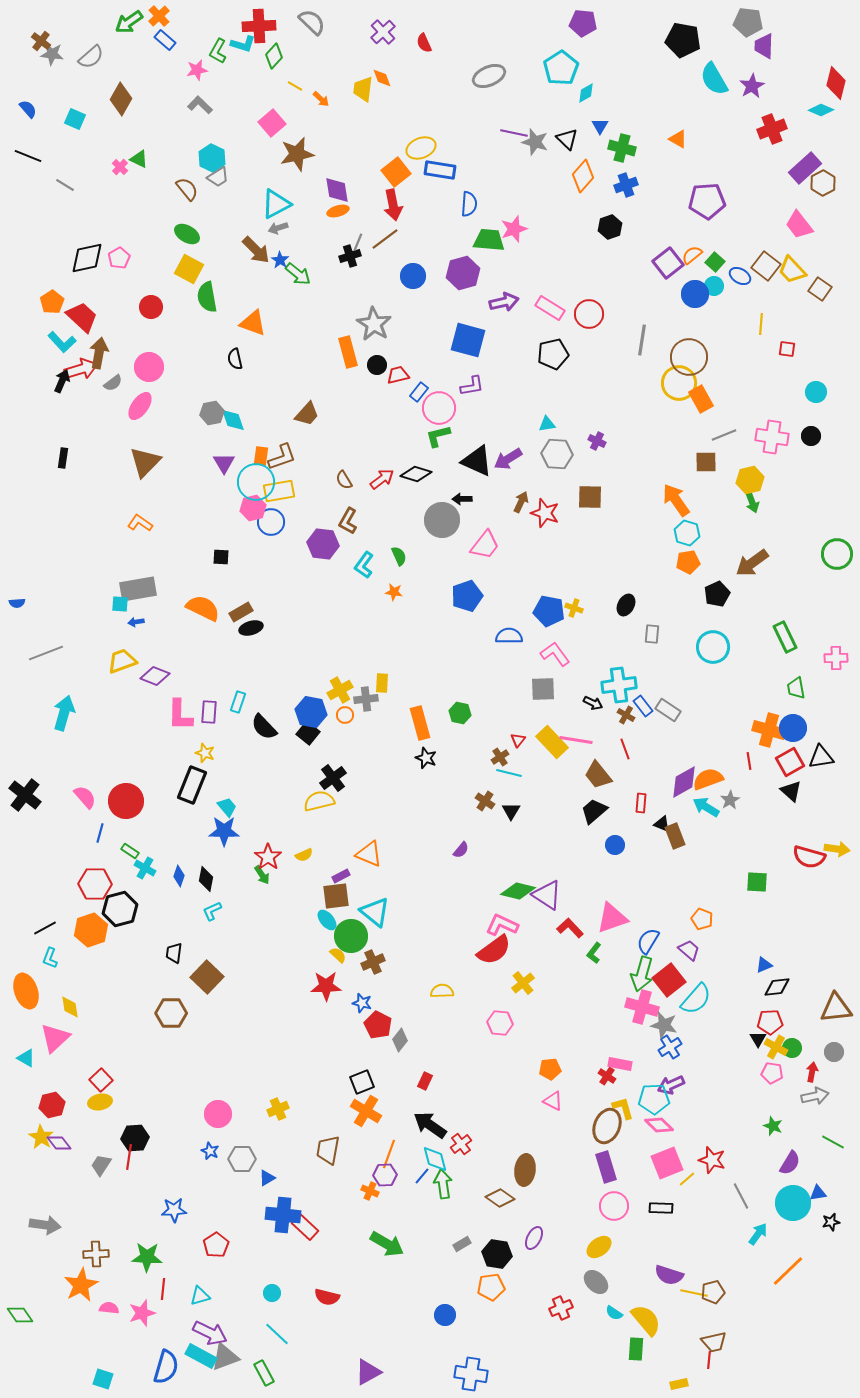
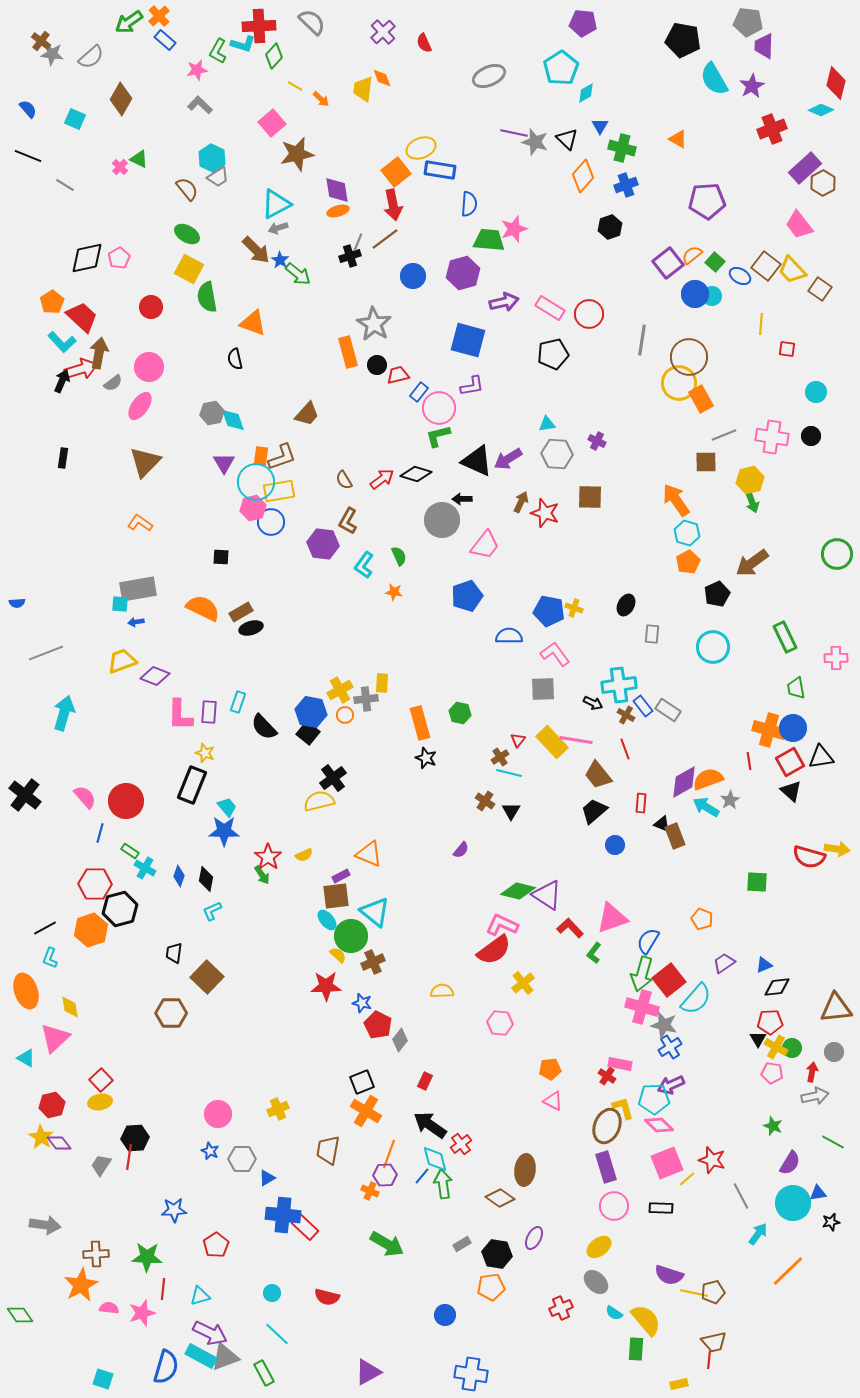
cyan circle at (714, 286): moved 2 px left, 10 px down
orange pentagon at (688, 562): rotated 20 degrees counterclockwise
purple trapezoid at (689, 950): moved 35 px right, 13 px down; rotated 75 degrees counterclockwise
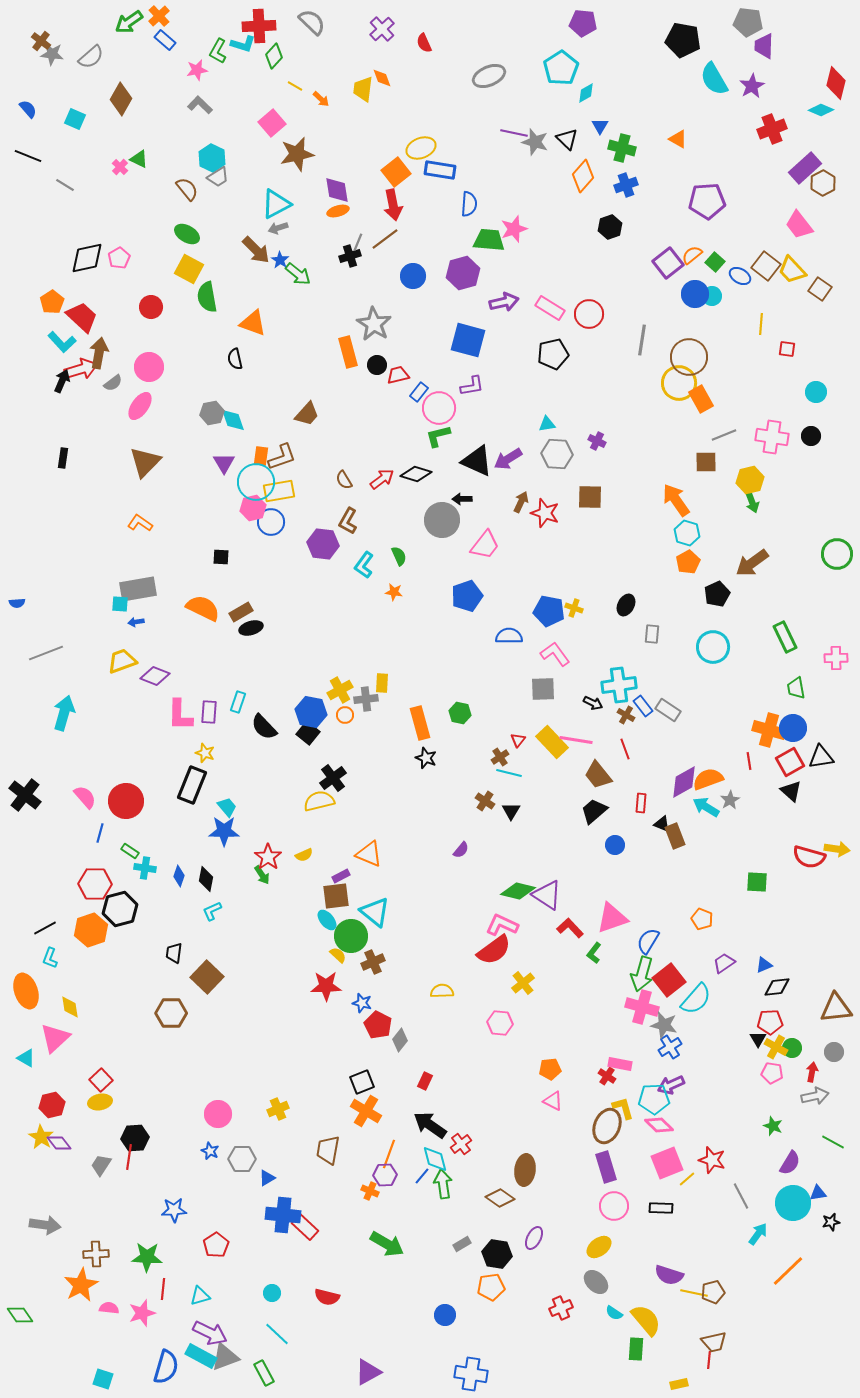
purple cross at (383, 32): moved 1 px left, 3 px up
cyan cross at (145, 868): rotated 20 degrees counterclockwise
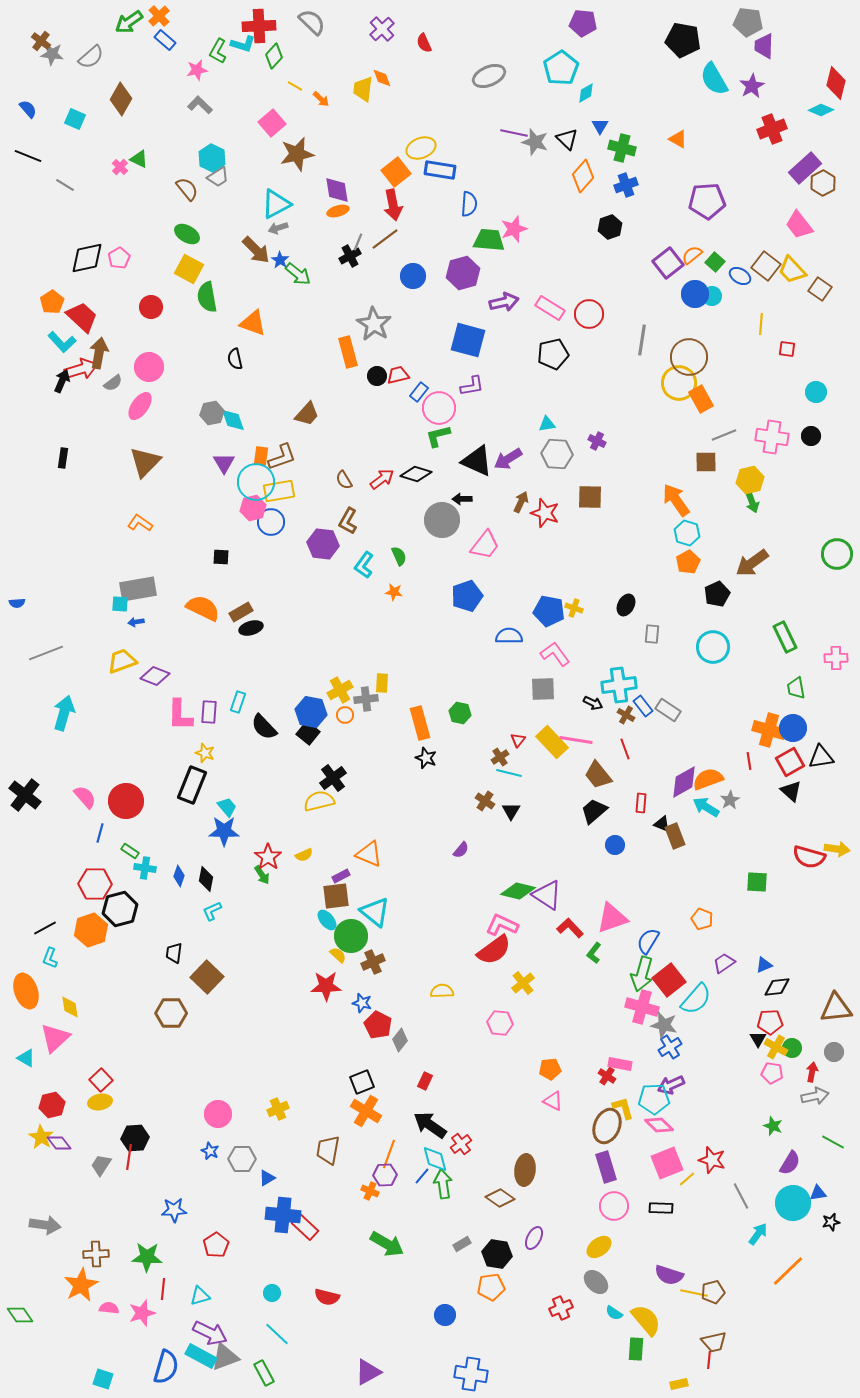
black cross at (350, 256): rotated 10 degrees counterclockwise
black circle at (377, 365): moved 11 px down
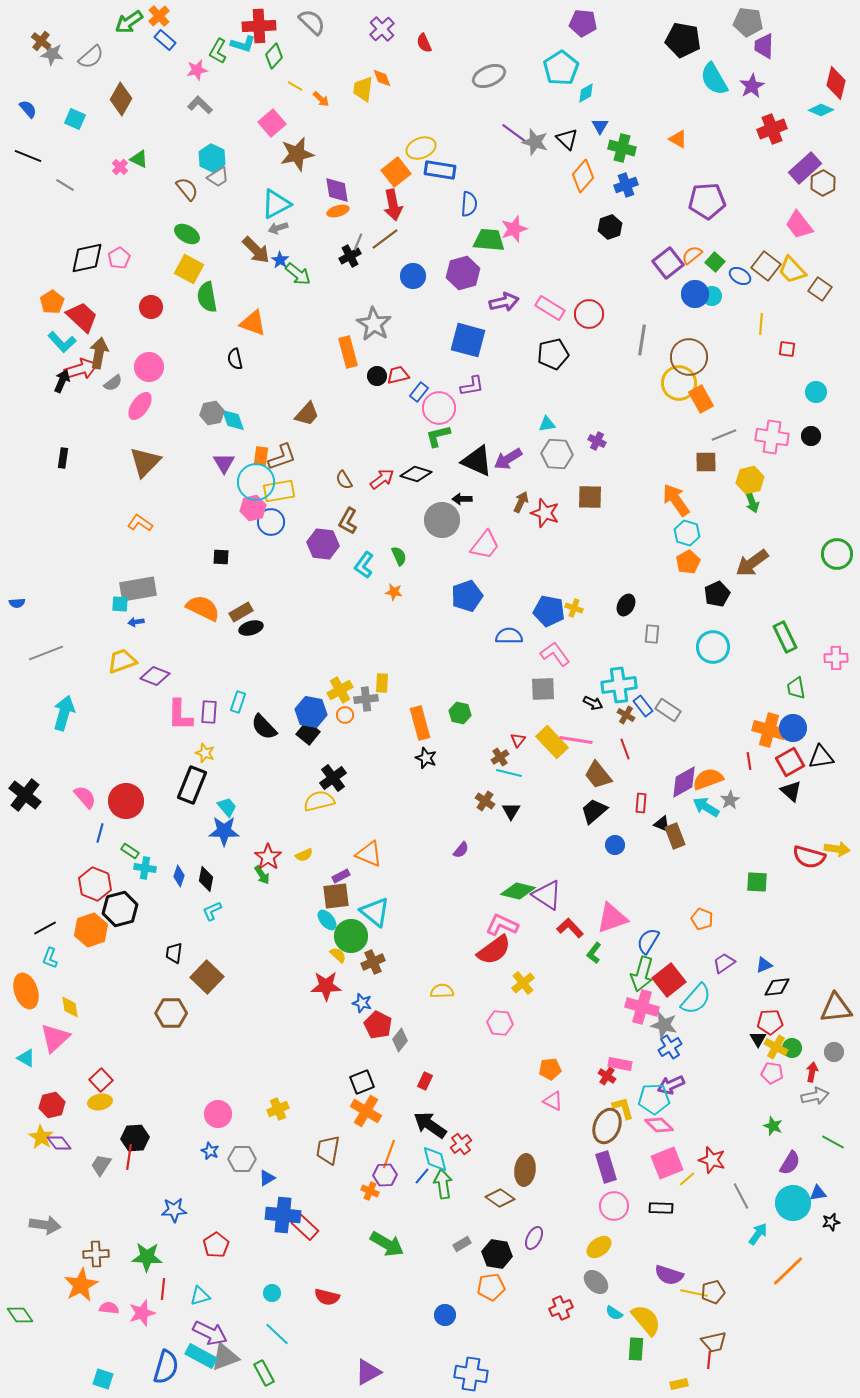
purple line at (514, 133): rotated 24 degrees clockwise
red hexagon at (95, 884): rotated 20 degrees clockwise
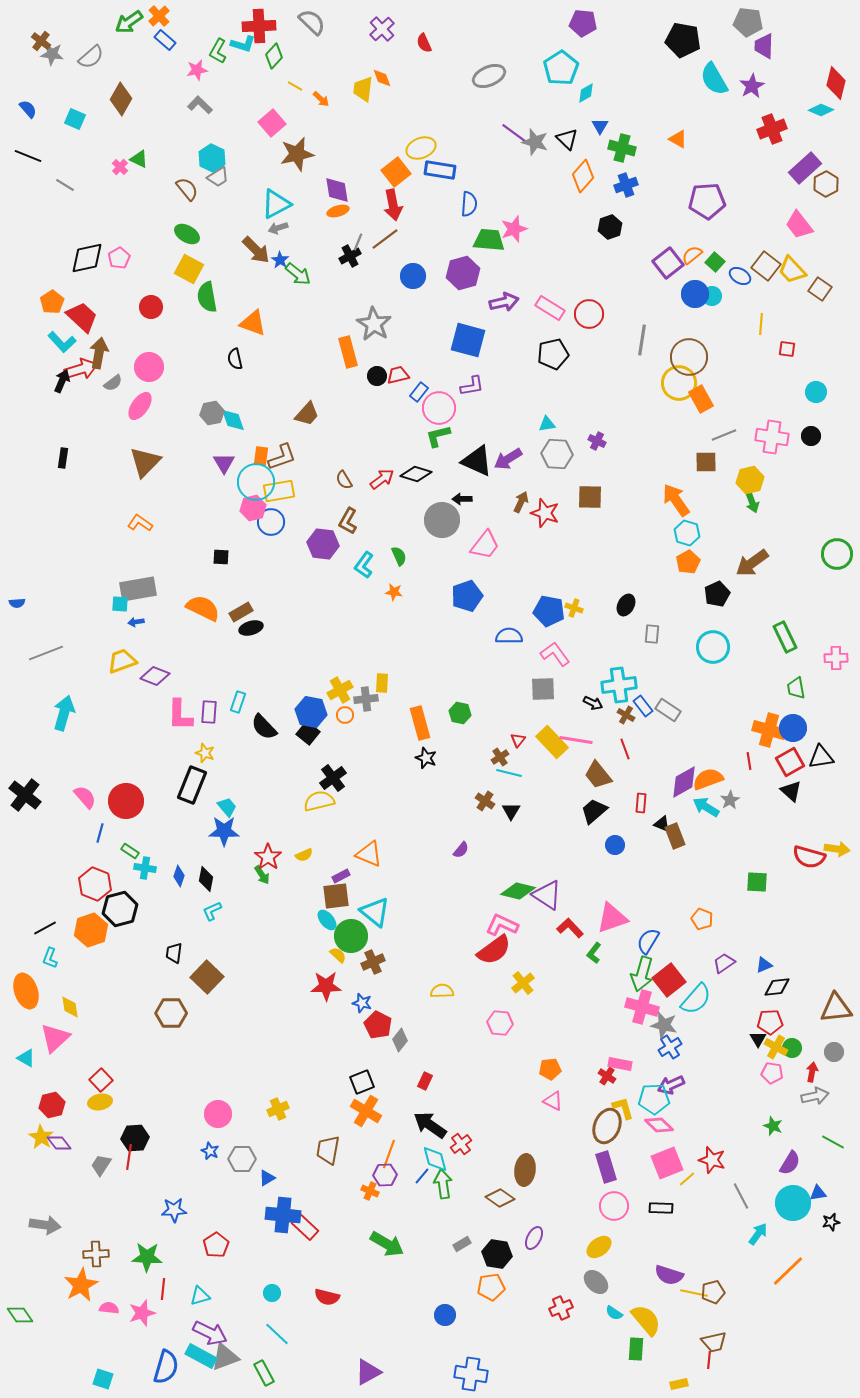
brown hexagon at (823, 183): moved 3 px right, 1 px down
